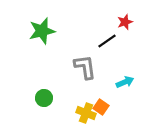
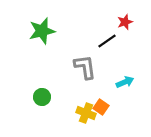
green circle: moved 2 px left, 1 px up
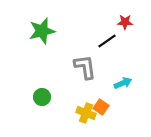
red star: rotated 21 degrees clockwise
cyan arrow: moved 2 px left, 1 px down
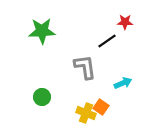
green star: rotated 12 degrees clockwise
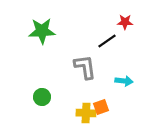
cyan arrow: moved 1 px right, 2 px up; rotated 30 degrees clockwise
orange square: rotated 35 degrees clockwise
yellow cross: rotated 18 degrees counterclockwise
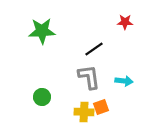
black line: moved 13 px left, 8 px down
gray L-shape: moved 4 px right, 10 px down
yellow cross: moved 2 px left, 1 px up
